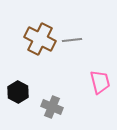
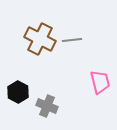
gray cross: moved 5 px left, 1 px up
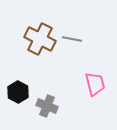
gray line: moved 1 px up; rotated 18 degrees clockwise
pink trapezoid: moved 5 px left, 2 px down
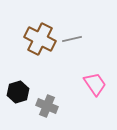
gray line: rotated 24 degrees counterclockwise
pink trapezoid: rotated 20 degrees counterclockwise
black hexagon: rotated 15 degrees clockwise
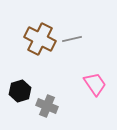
black hexagon: moved 2 px right, 1 px up
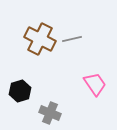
gray cross: moved 3 px right, 7 px down
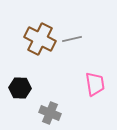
pink trapezoid: rotated 25 degrees clockwise
black hexagon: moved 3 px up; rotated 20 degrees clockwise
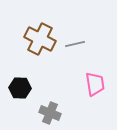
gray line: moved 3 px right, 5 px down
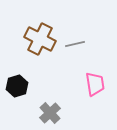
black hexagon: moved 3 px left, 2 px up; rotated 20 degrees counterclockwise
gray cross: rotated 25 degrees clockwise
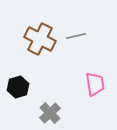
gray line: moved 1 px right, 8 px up
black hexagon: moved 1 px right, 1 px down
